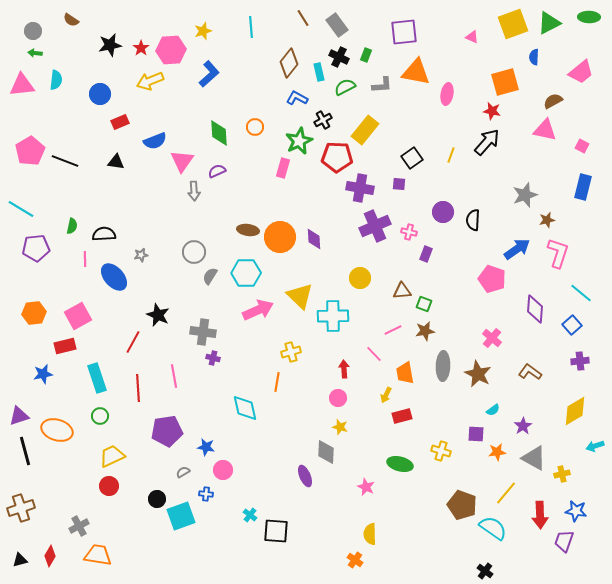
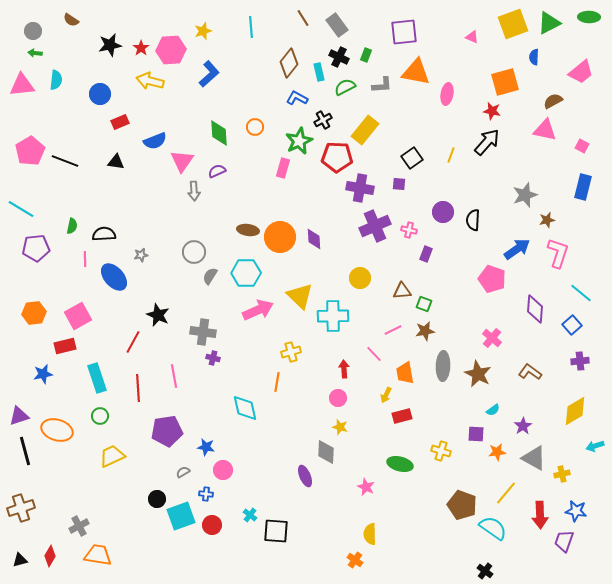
yellow arrow at (150, 81): rotated 36 degrees clockwise
pink cross at (409, 232): moved 2 px up
red circle at (109, 486): moved 103 px right, 39 px down
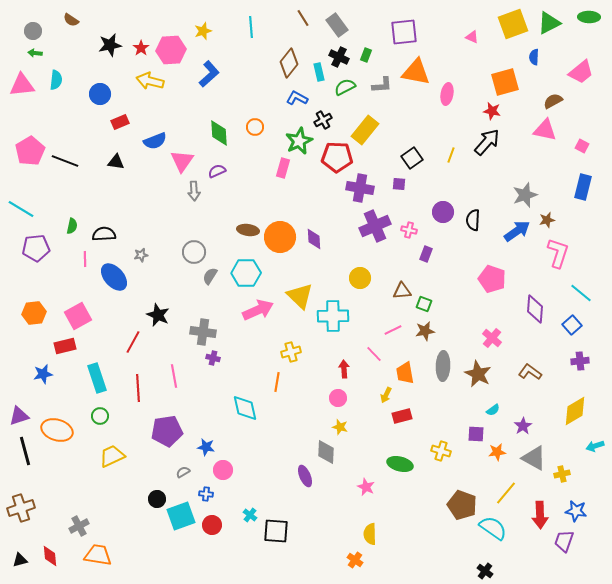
blue arrow at (517, 249): moved 18 px up
red diamond at (50, 556): rotated 35 degrees counterclockwise
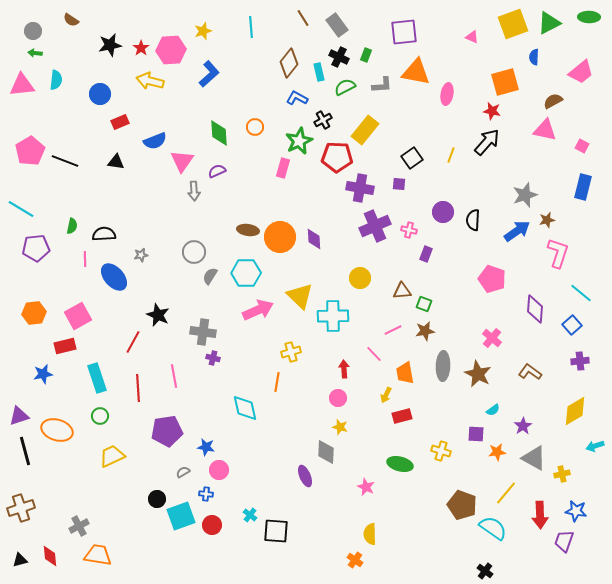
pink circle at (223, 470): moved 4 px left
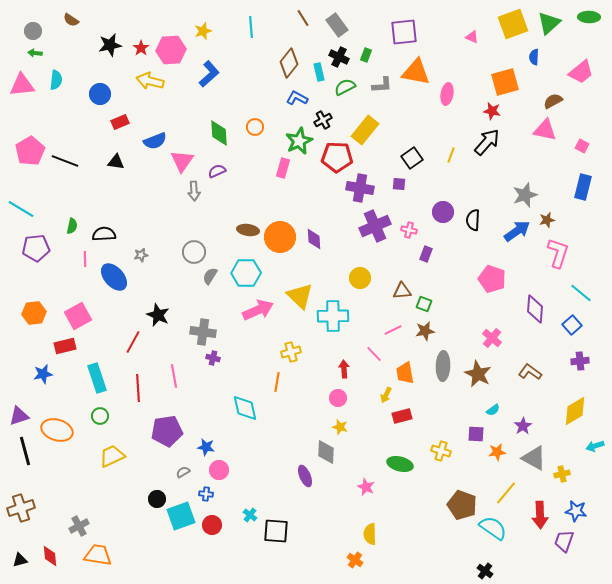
green triangle at (549, 23): rotated 15 degrees counterclockwise
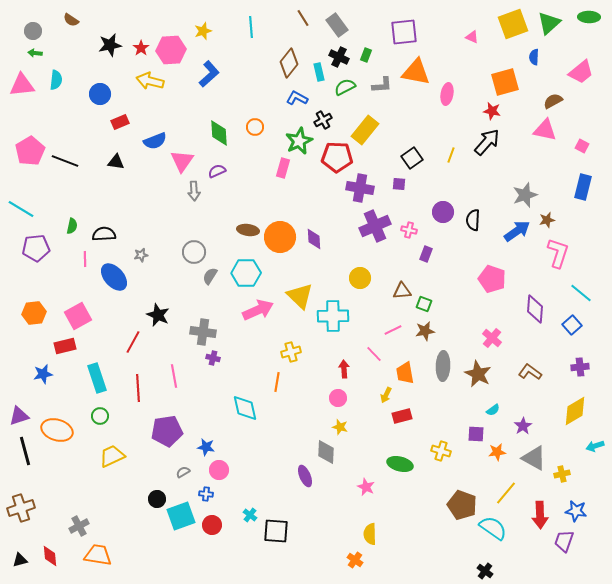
purple cross at (580, 361): moved 6 px down
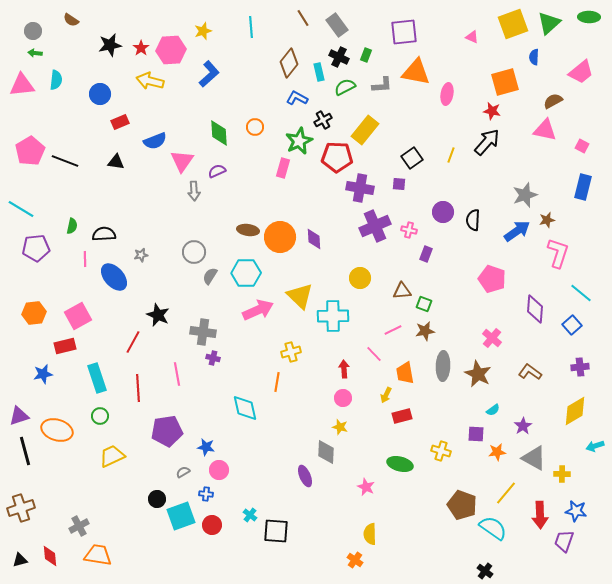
pink line at (174, 376): moved 3 px right, 2 px up
pink circle at (338, 398): moved 5 px right
yellow cross at (562, 474): rotated 14 degrees clockwise
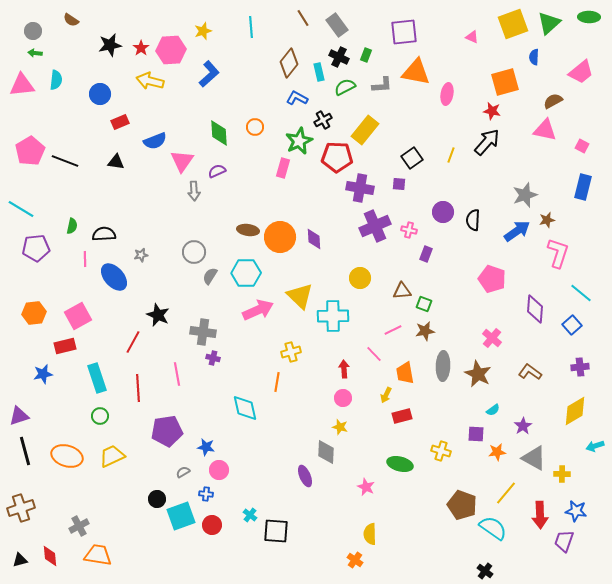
orange ellipse at (57, 430): moved 10 px right, 26 px down
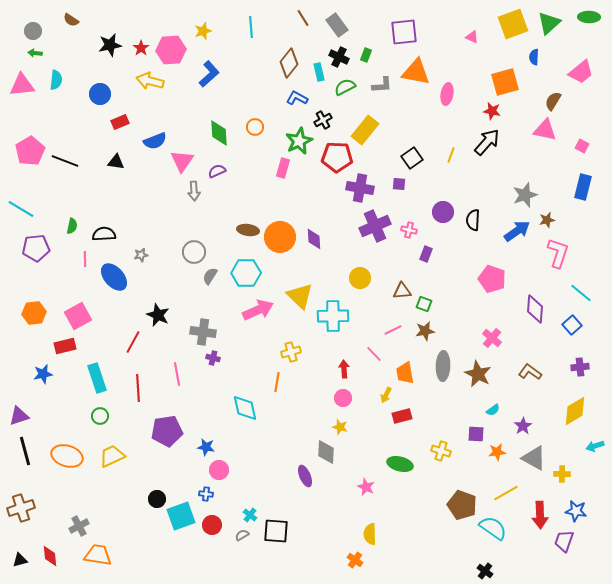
brown semicircle at (553, 101): rotated 30 degrees counterclockwise
gray semicircle at (183, 472): moved 59 px right, 63 px down
yellow line at (506, 493): rotated 20 degrees clockwise
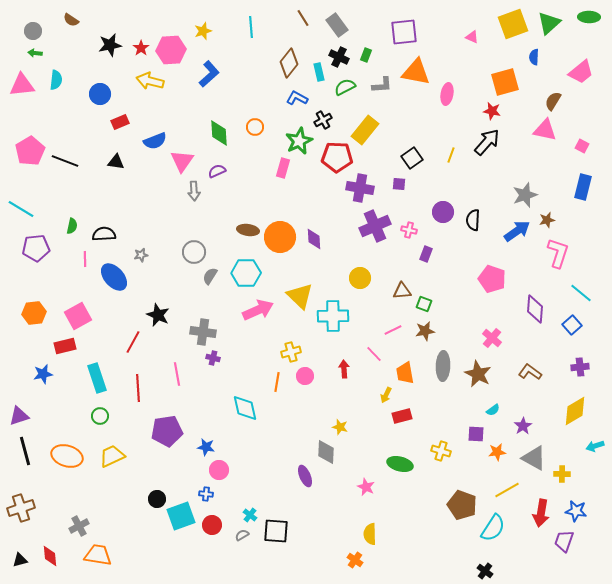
pink circle at (343, 398): moved 38 px left, 22 px up
yellow line at (506, 493): moved 1 px right, 3 px up
red arrow at (540, 515): moved 1 px right, 2 px up; rotated 12 degrees clockwise
cyan semicircle at (493, 528): rotated 88 degrees clockwise
